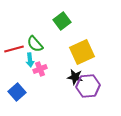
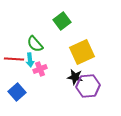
red line: moved 10 px down; rotated 18 degrees clockwise
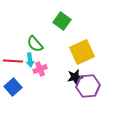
green square: rotated 18 degrees counterclockwise
red line: moved 1 px left, 2 px down
black star: rotated 21 degrees counterclockwise
blue square: moved 4 px left, 5 px up
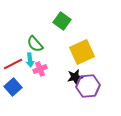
red line: moved 3 px down; rotated 30 degrees counterclockwise
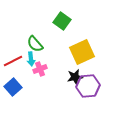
cyan arrow: moved 1 px right, 1 px up
red line: moved 3 px up
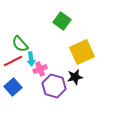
green semicircle: moved 15 px left
purple hexagon: moved 34 px left; rotated 20 degrees clockwise
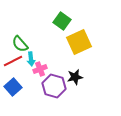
yellow square: moved 3 px left, 10 px up
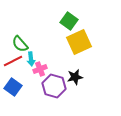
green square: moved 7 px right
blue square: rotated 12 degrees counterclockwise
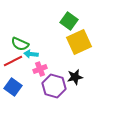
green semicircle: rotated 24 degrees counterclockwise
cyan arrow: moved 5 px up; rotated 104 degrees clockwise
